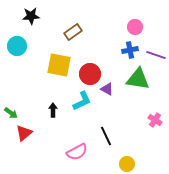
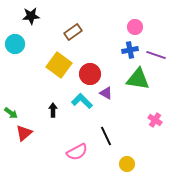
cyan circle: moved 2 px left, 2 px up
yellow square: rotated 25 degrees clockwise
purple triangle: moved 1 px left, 4 px down
cyan L-shape: rotated 110 degrees counterclockwise
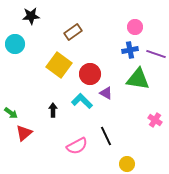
purple line: moved 1 px up
pink semicircle: moved 6 px up
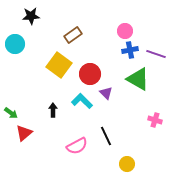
pink circle: moved 10 px left, 4 px down
brown rectangle: moved 3 px down
green triangle: rotated 20 degrees clockwise
purple triangle: rotated 16 degrees clockwise
pink cross: rotated 16 degrees counterclockwise
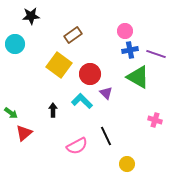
green triangle: moved 2 px up
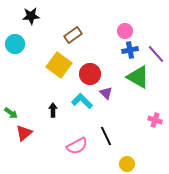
purple line: rotated 30 degrees clockwise
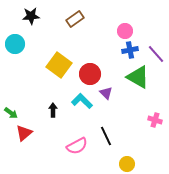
brown rectangle: moved 2 px right, 16 px up
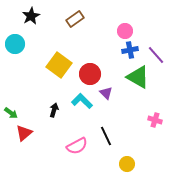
black star: rotated 24 degrees counterclockwise
purple line: moved 1 px down
black arrow: moved 1 px right; rotated 16 degrees clockwise
